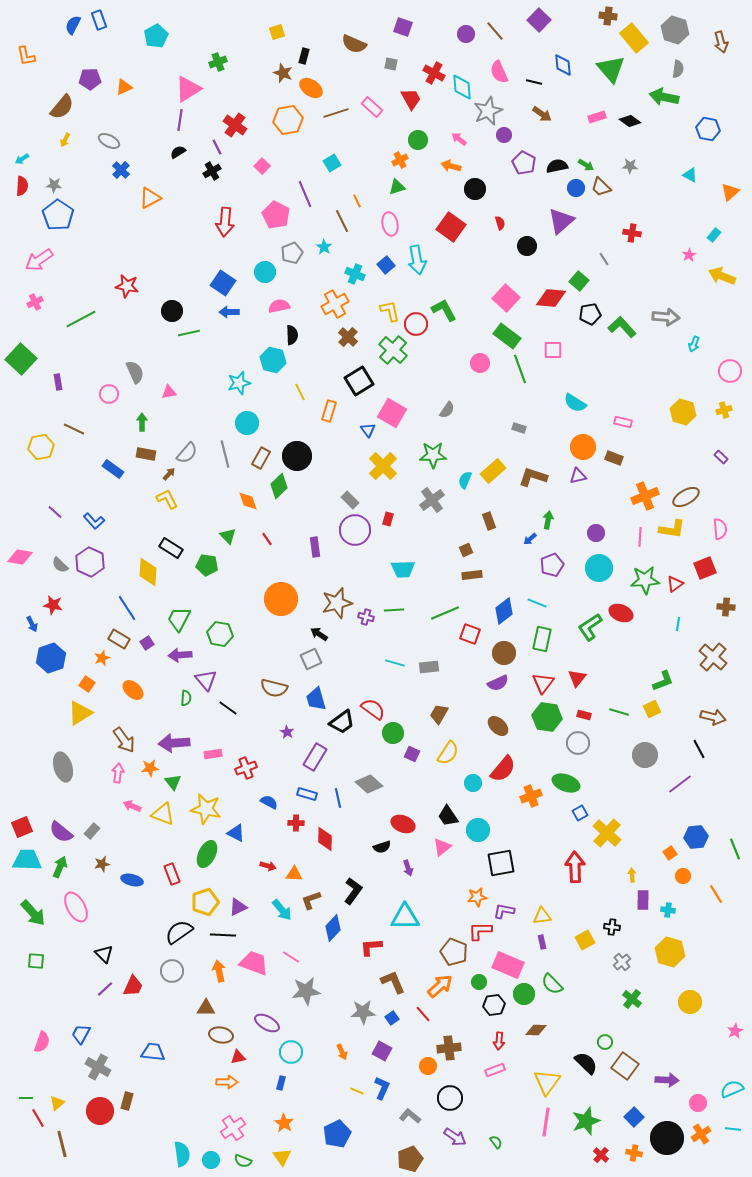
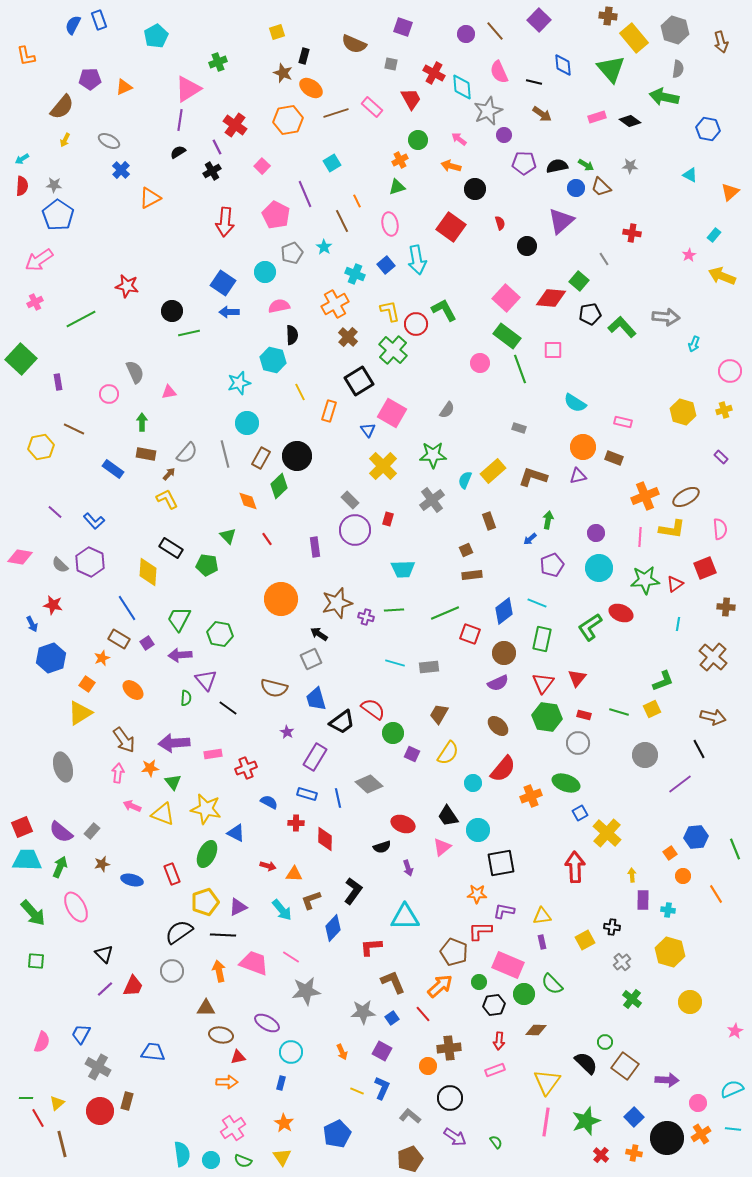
purple pentagon at (524, 163): rotated 25 degrees counterclockwise
orange star at (477, 897): moved 3 px up; rotated 12 degrees clockwise
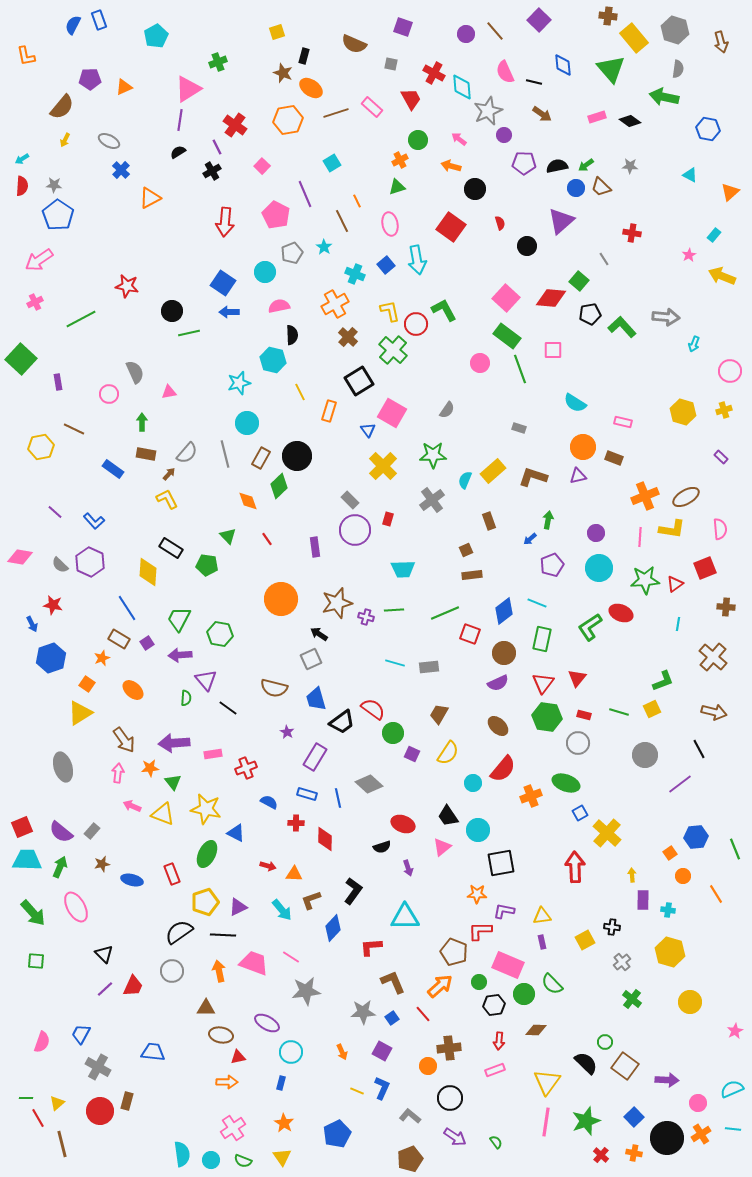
pink semicircle at (499, 72): moved 6 px right
green arrow at (586, 165): rotated 112 degrees clockwise
brown arrow at (713, 717): moved 1 px right, 5 px up
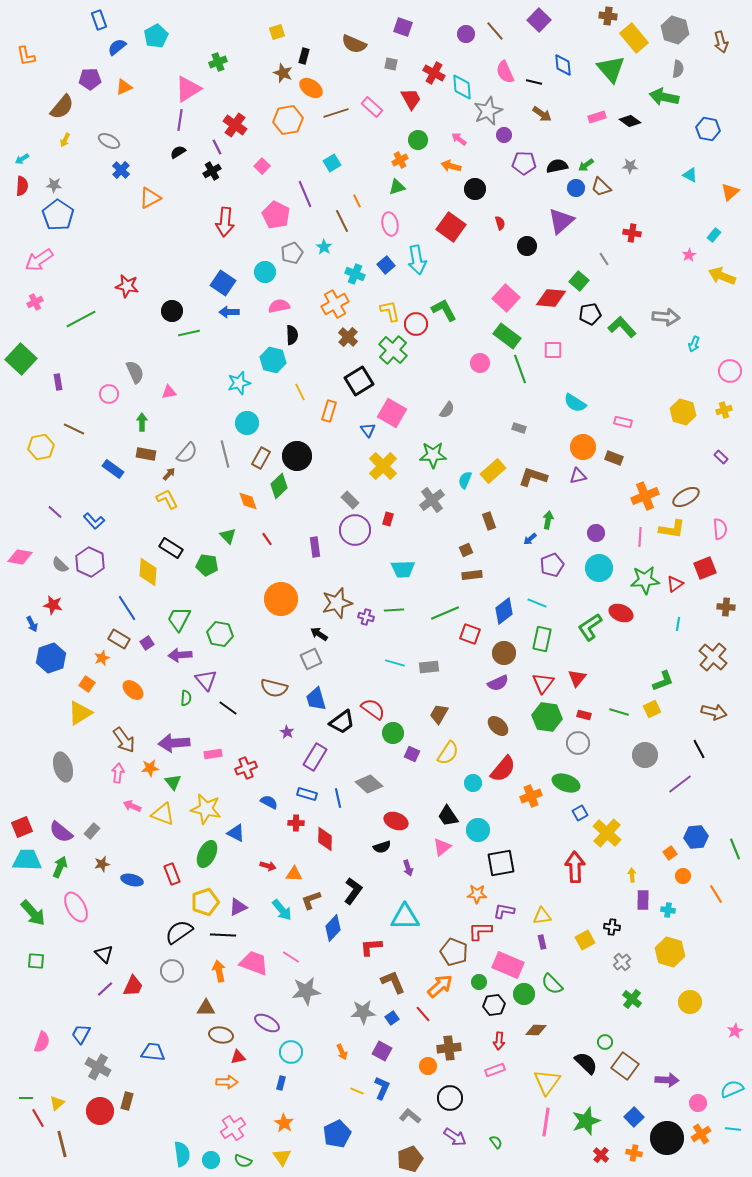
blue semicircle at (73, 25): moved 44 px right, 22 px down; rotated 24 degrees clockwise
red ellipse at (403, 824): moved 7 px left, 3 px up
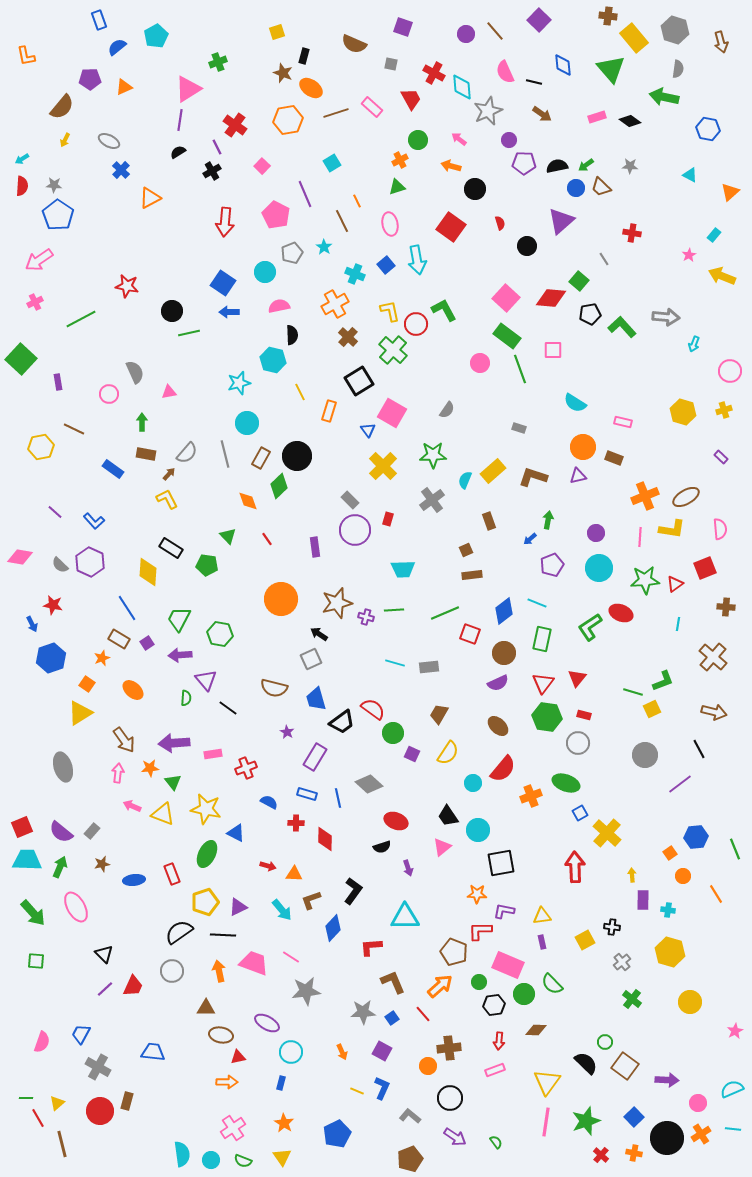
purple circle at (504, 135): moved 5 px right, 5 px down
green line at (619, 712): moved 14 px right, 20 px up
blue ellipse at (132, 880): moved 2 px right; rotated 20 degrees counterclockwise
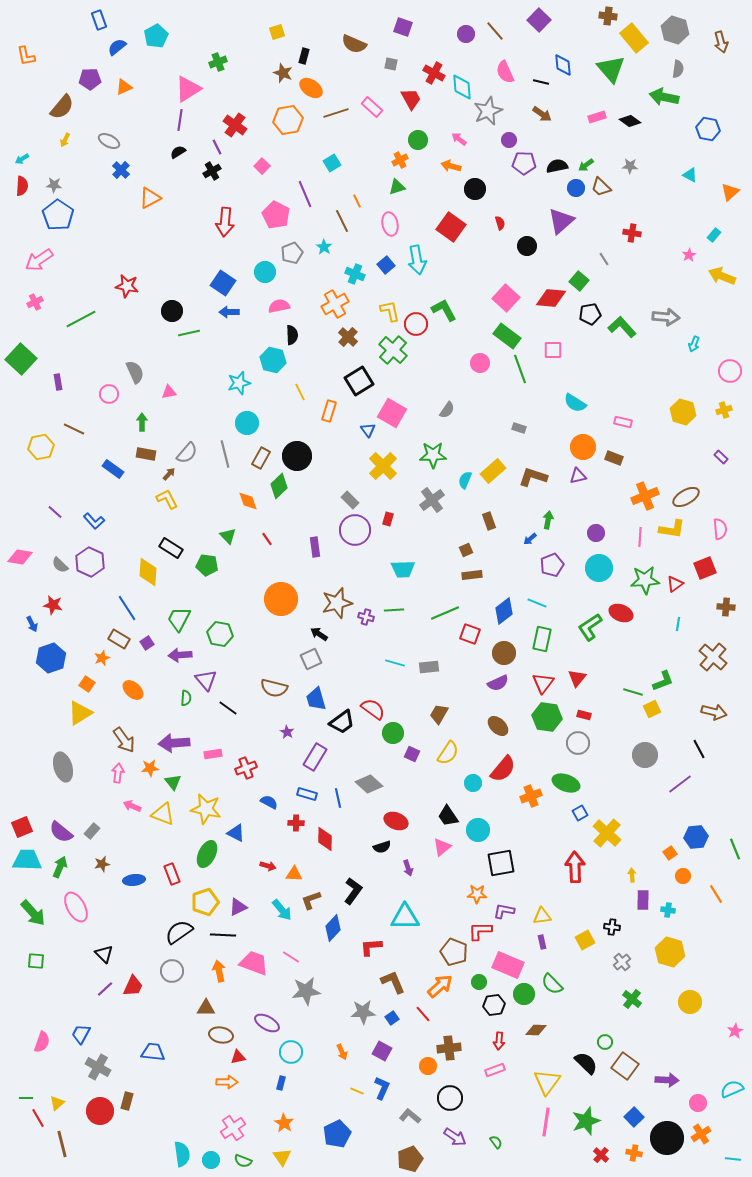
black line at (534, 82): moved 7 px right
cyan line at (733, 1129): moved 30 px down
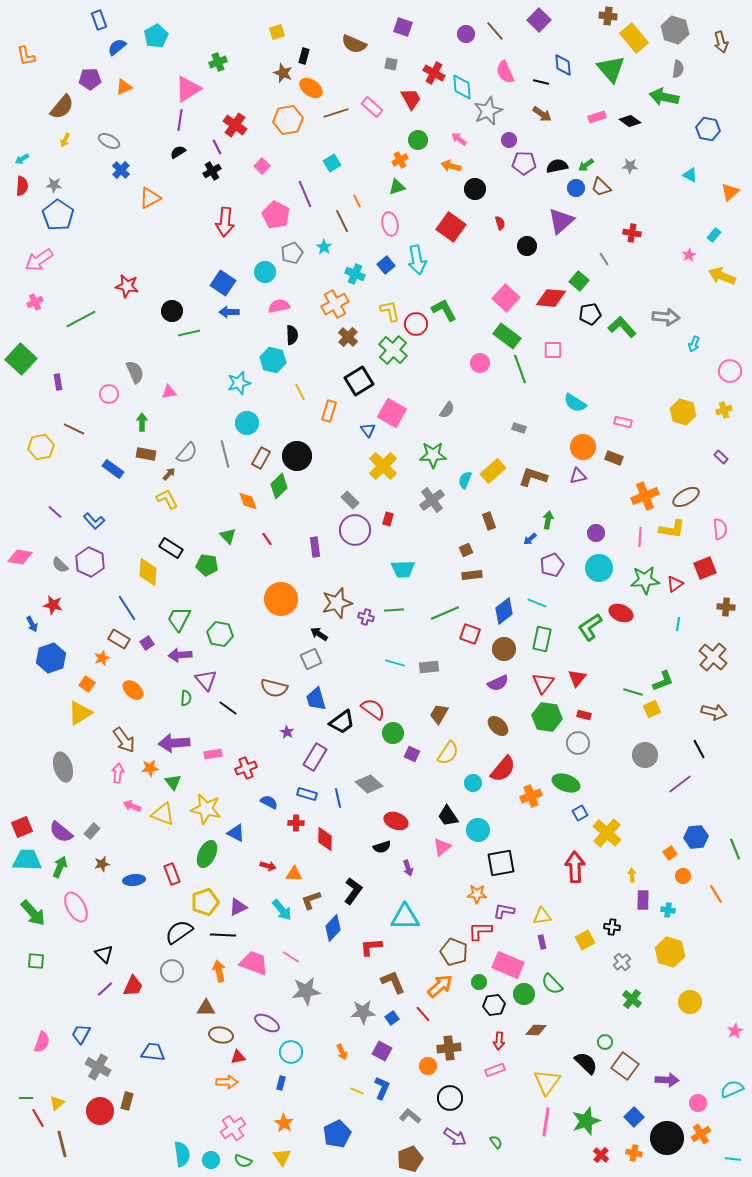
brown circle at (504, 653): moved 4 px up
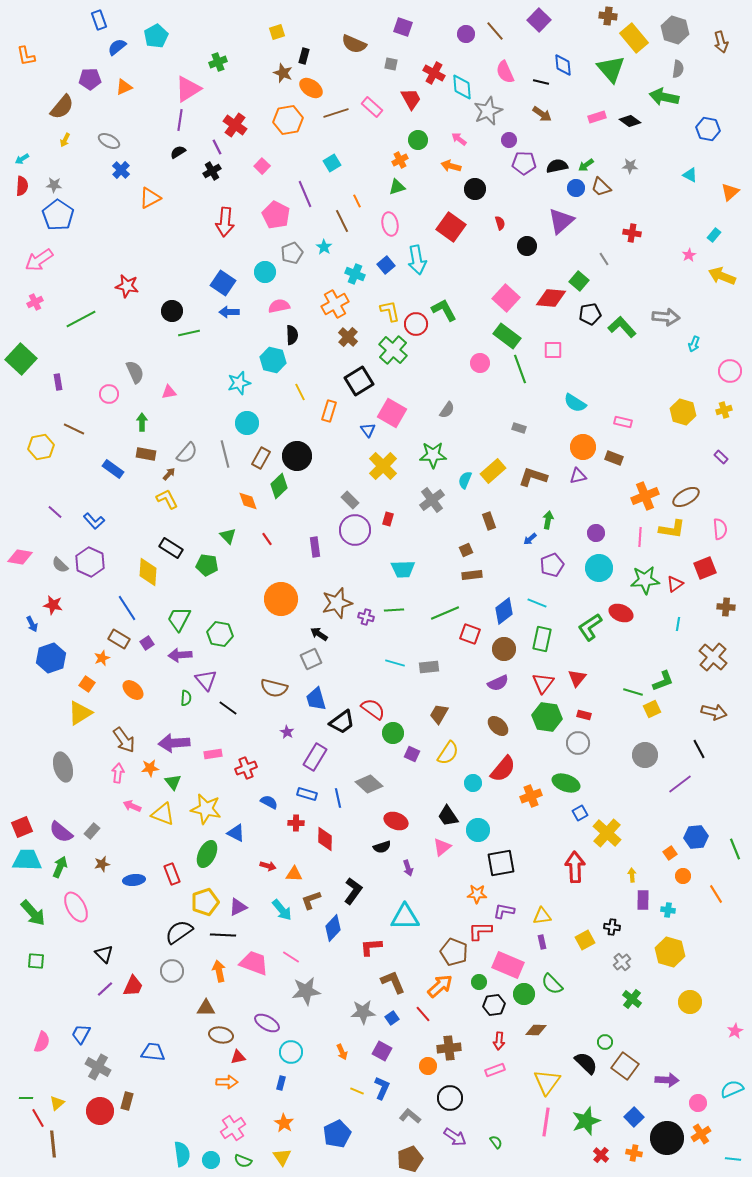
brown line at (62, 1144): moved 9 px left; rotated 8 degrees clockwise
